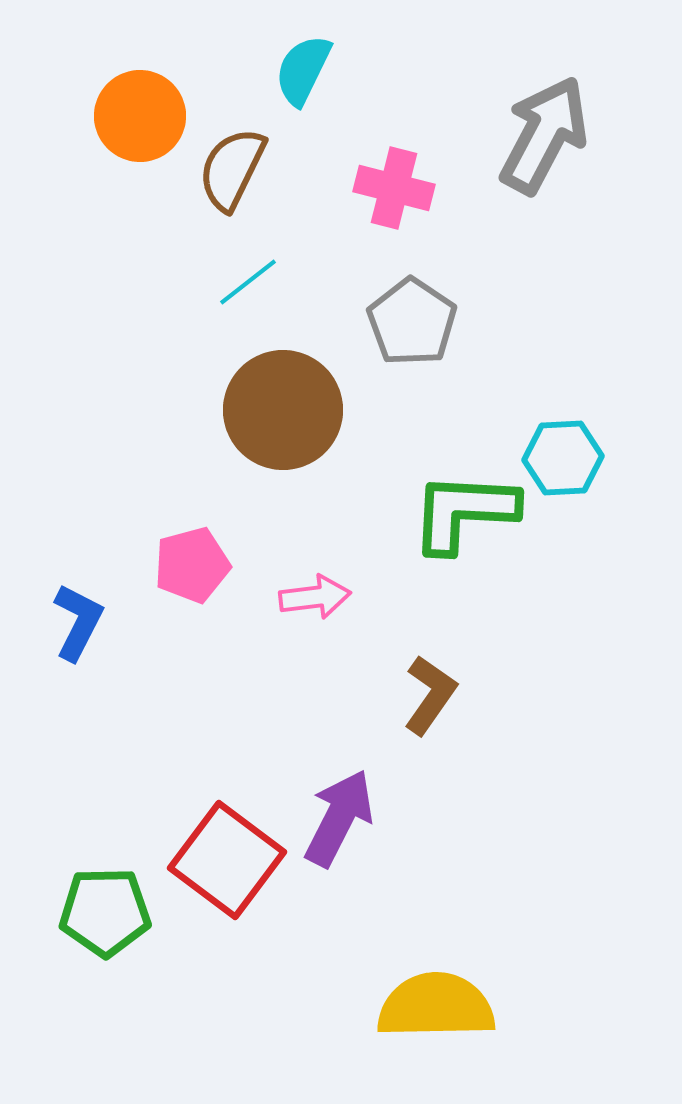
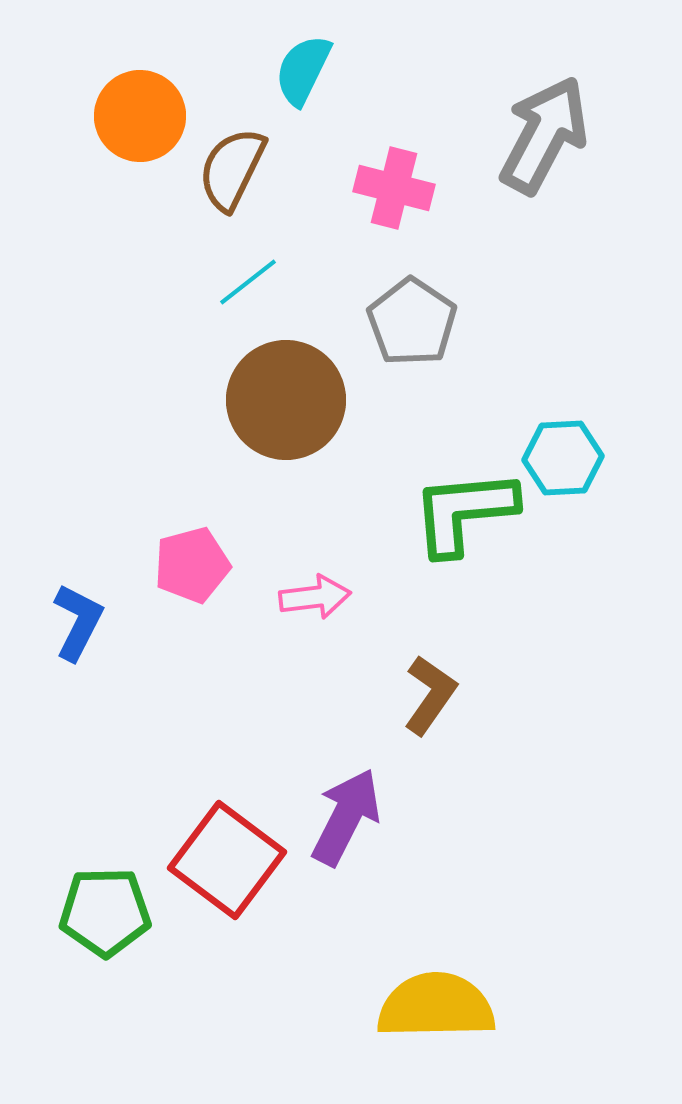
brown circle: moved 3 px right, 10 px up
green L-shape: rotated 8 degrees counterclockwise
purple arrow: moved 7 px right, 1 px up
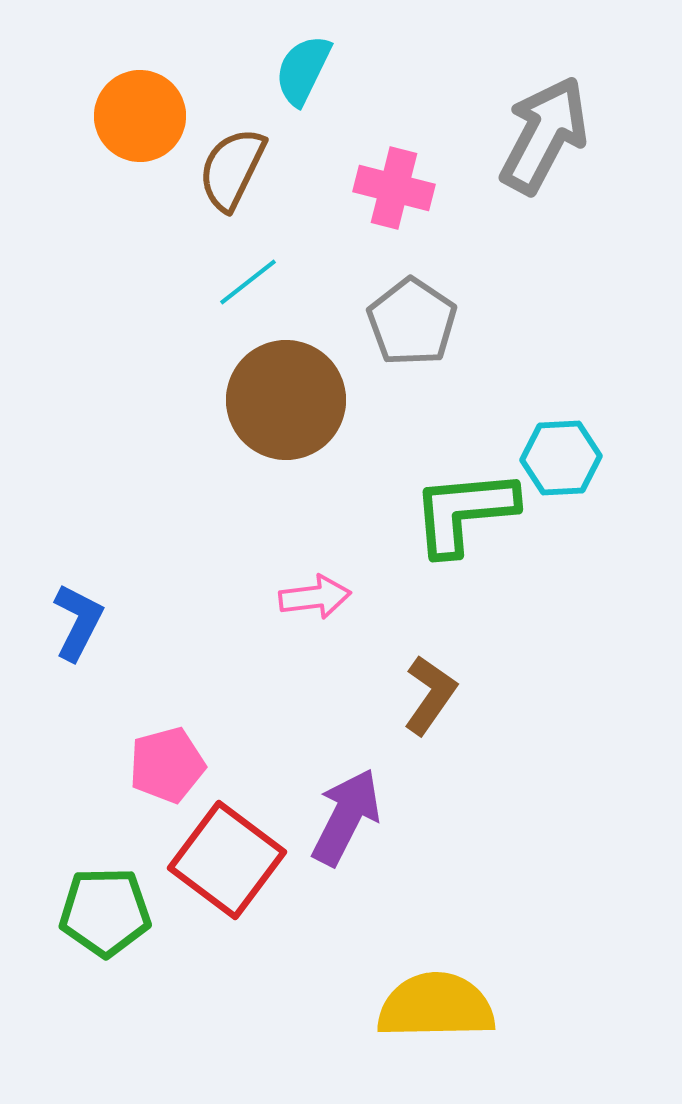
cyan hexagon: moved 2 px left
pink pentagon: moved 25 px left, 200 px down
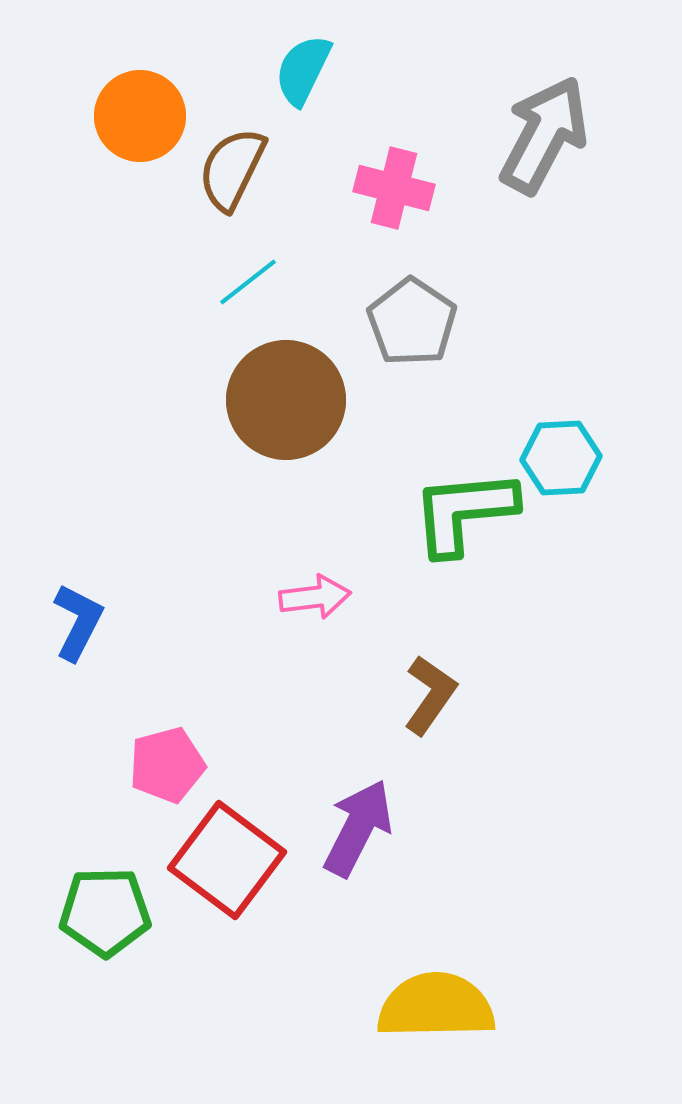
purple arrow: moved 12 px right, 11 px down
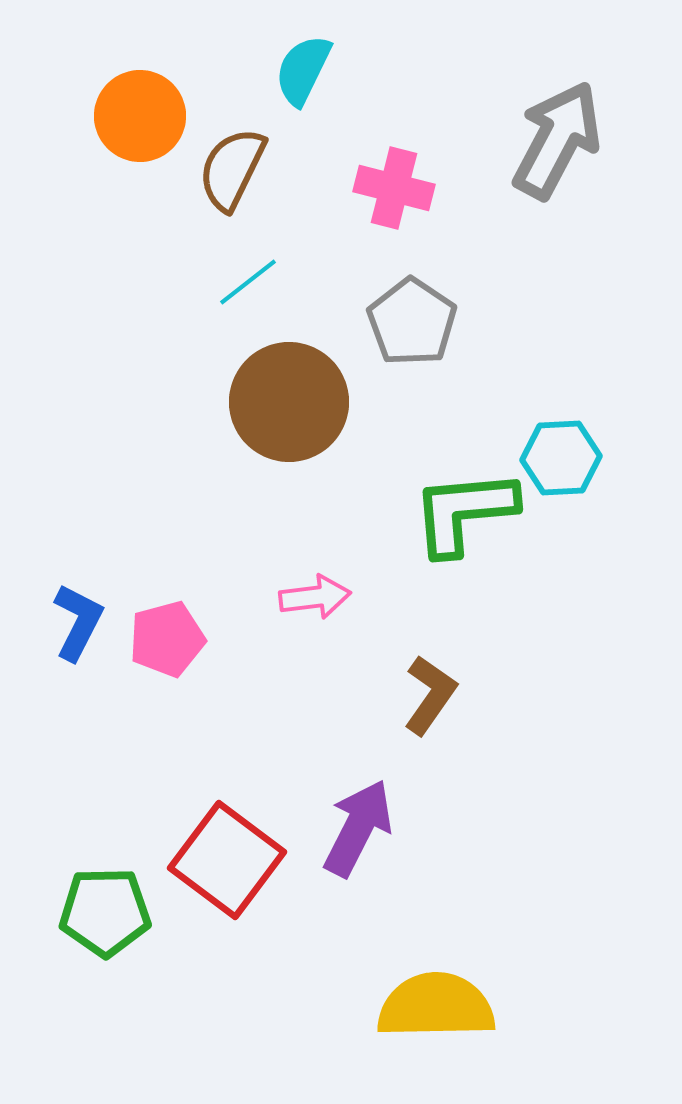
gray arrow: moved 13 px right, 5 px down
brown circle: moved 3 px right, 2 px down
pink pentagon: moved 126 px up
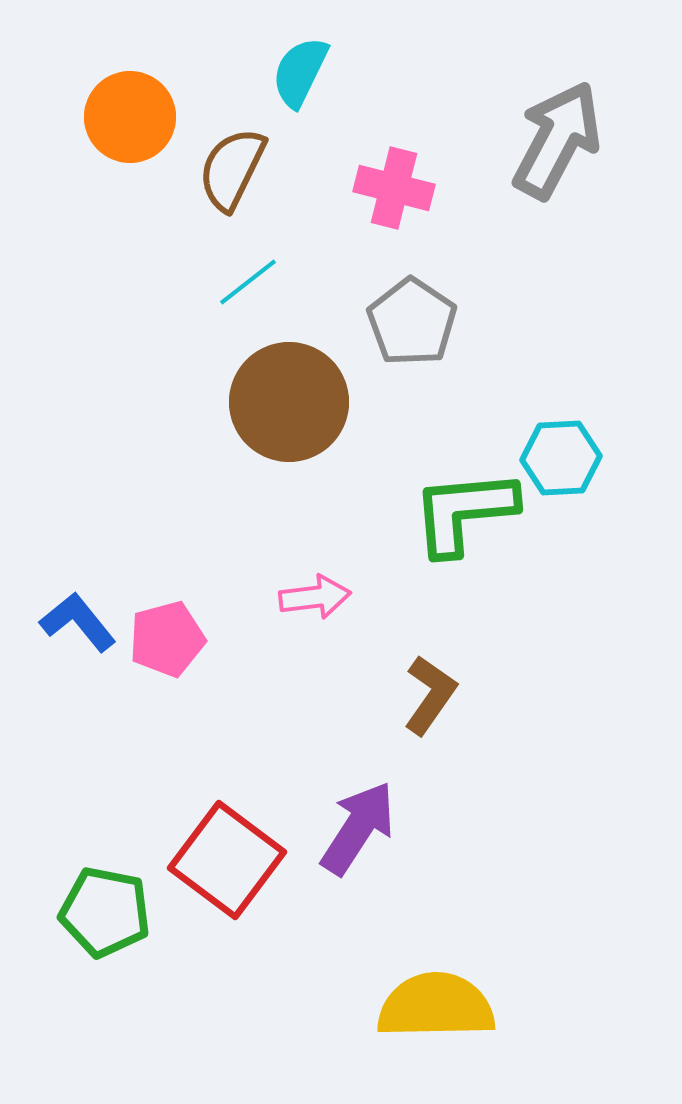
cyan semicircle: moved 3 px left, 2 px down
orange circle: moved 10 px left, 1 px down
blue L-shape: rotated 66 degrees counterclockwise
purple arrow: rotated 6 degrees clockwise
green pentagon: rotated 12 degrees clockwise
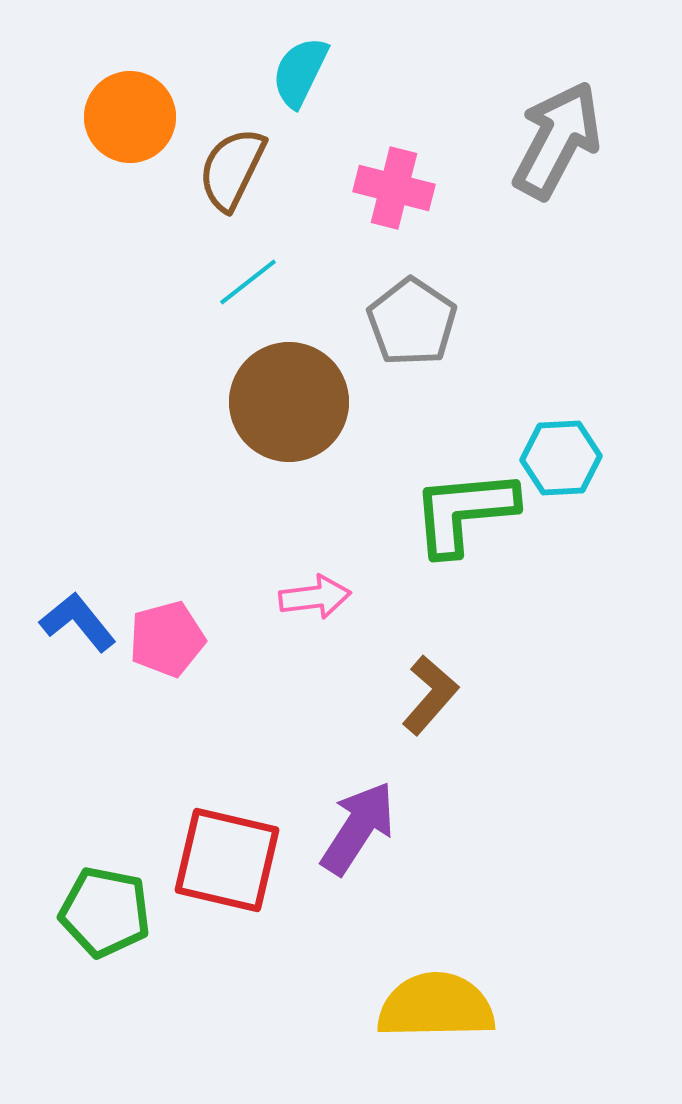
brown L-shape: rotated 6 degrees clockwise
red square: rotated 24 degrees counterclockwise
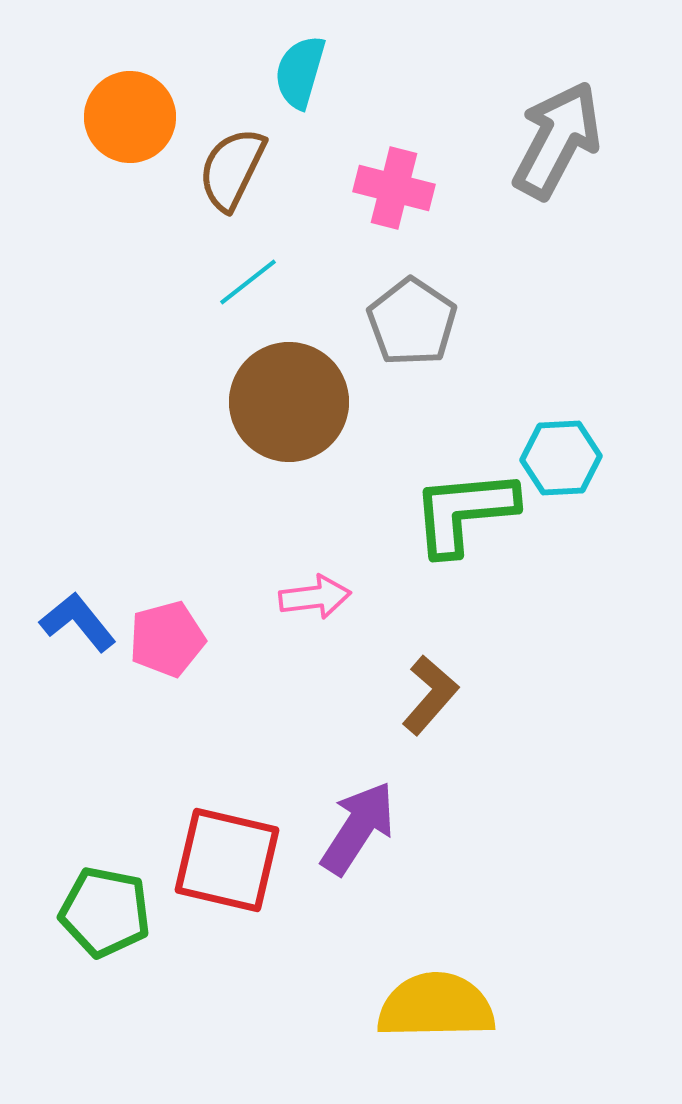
cyan semicircle: rotated 10 degrees counterclockwise
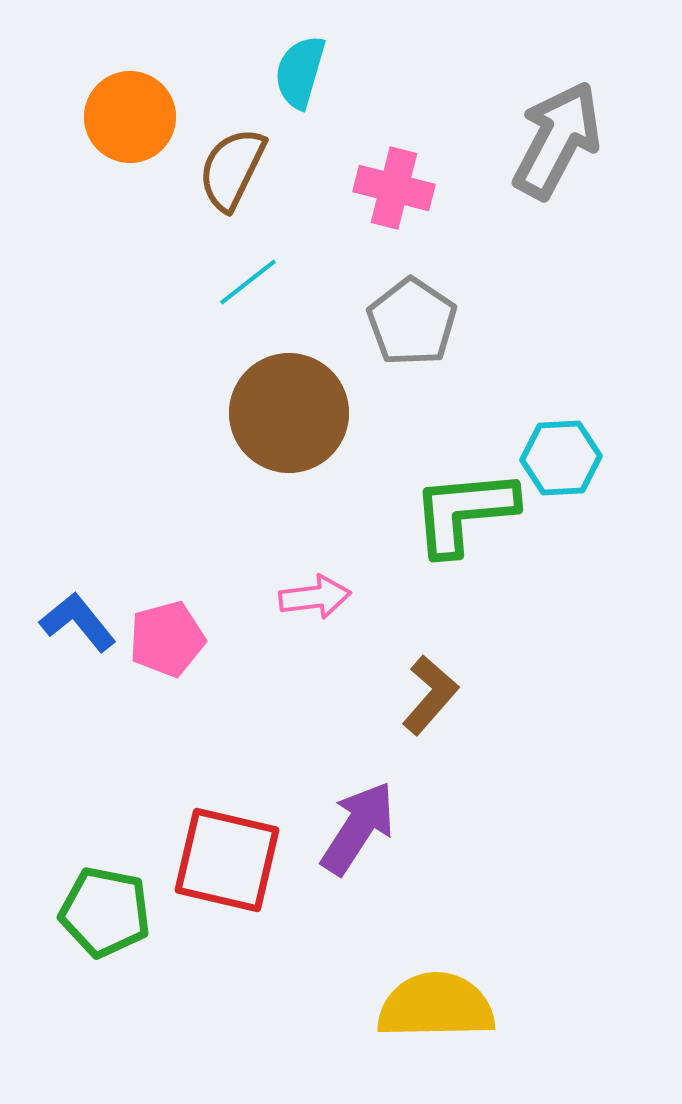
brown circle: moved 11 px down
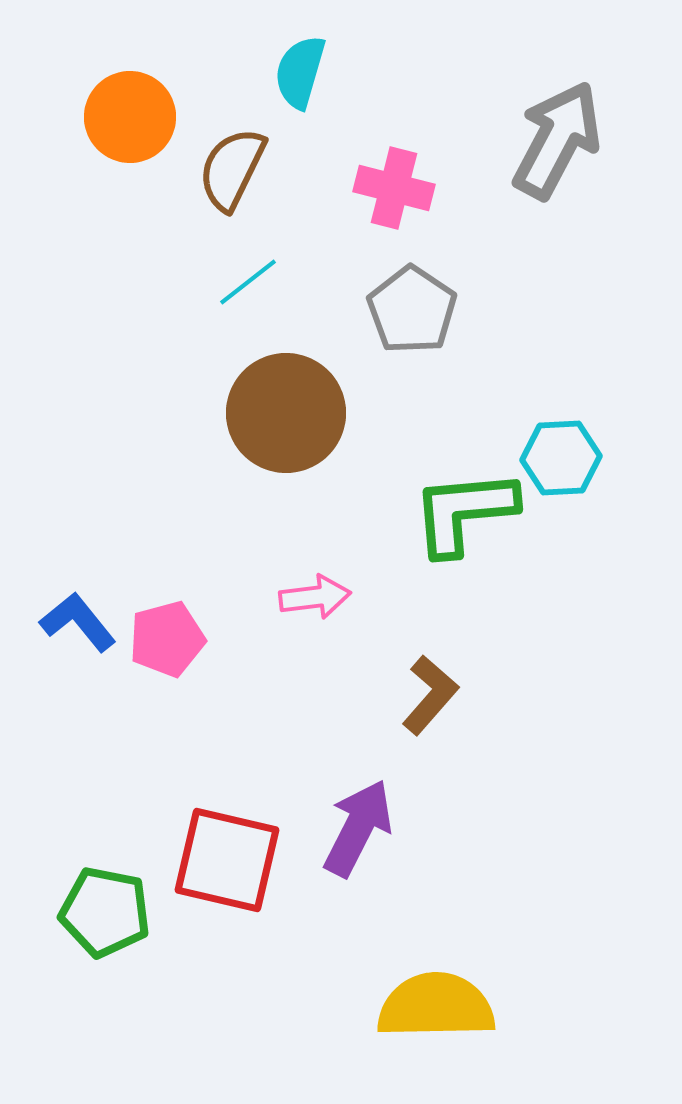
gray pentagon: moved 12 px up
brown circle: moved 3 px left
purple arrow: rotated 6 degrees counterclockwise
